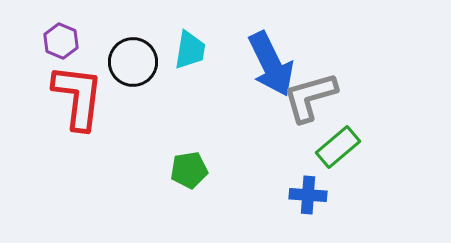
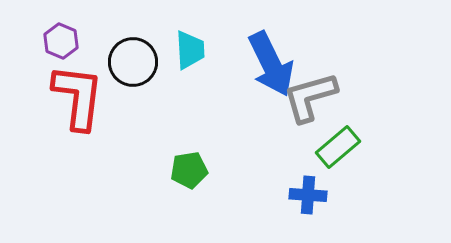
cyan trapezoid: rotated 12 degrees counterclockwise
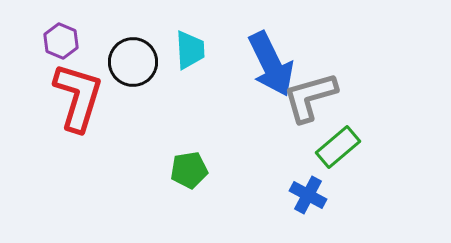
red L-shape: rotated 10 degrees clockwise
blue cross: rotated 24 degrees clockwise
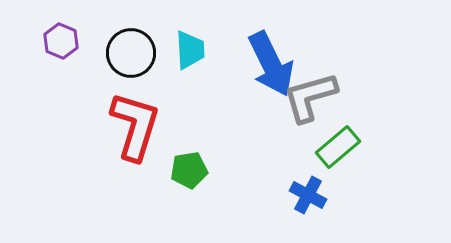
black circle: moved 2 px left, 9 px up
red L-shape: moved 57 px right, 29 px down
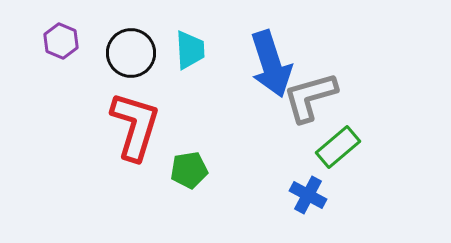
blue arrow: rotated 8 degrees clockwise
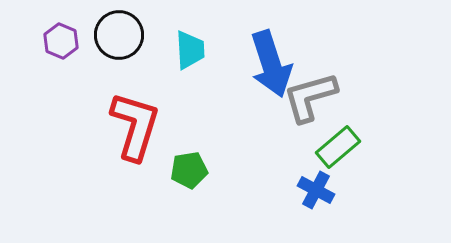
black circle: moved 12 px left, 18 px up
blue cross: moved 8 px right, 5 px up
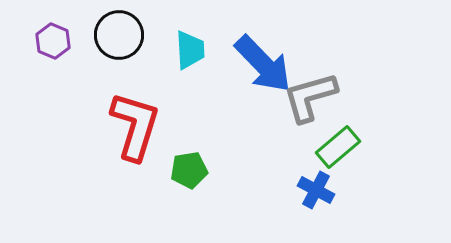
purple hexagon: moved 8 px left
blue arrow: moved 8 px left; rotated 26 degrees counterclockwise
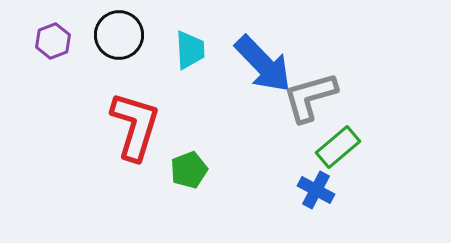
purple hexagon: rotated 16 degrees clockwise
green pentagon: rotated 12 degrees counterclockwise
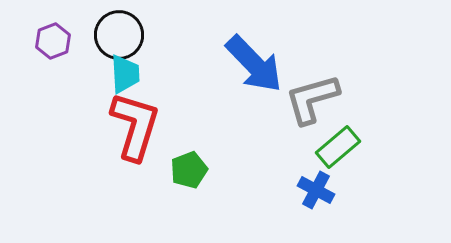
cyan trapezoid: moved 65 px left, 24 px down
blue arrow: moved 9 px left
gray L-shape: moved 2 px right, 2 px down
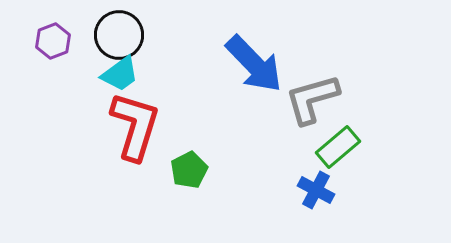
cyan trapezoid: moved 5 px left; rotated 57 degrees clockwise
green pentagon: rotated 6 degrees counterclockwise
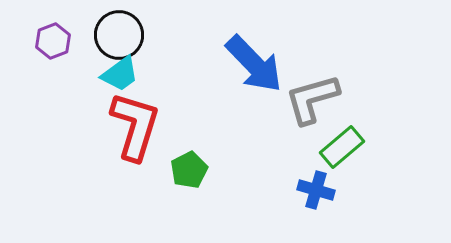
green rectangle: moved 4 px right
blue cross: rotated 12 degrees counterclockwise
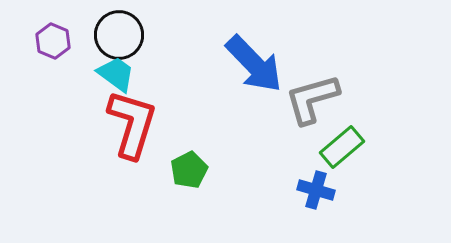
purple hexagon: rotated 16 degrees counterclockwise
cyan trapezoid: moved 4 px left; rotated 108 degrees counterclockwise
red L-shape: moved 3 px left, 2 px up
